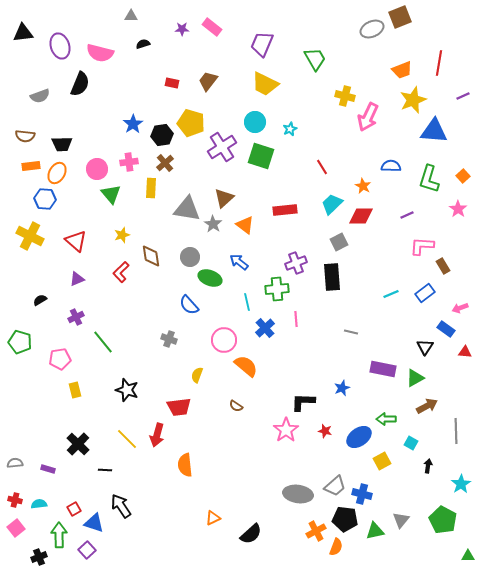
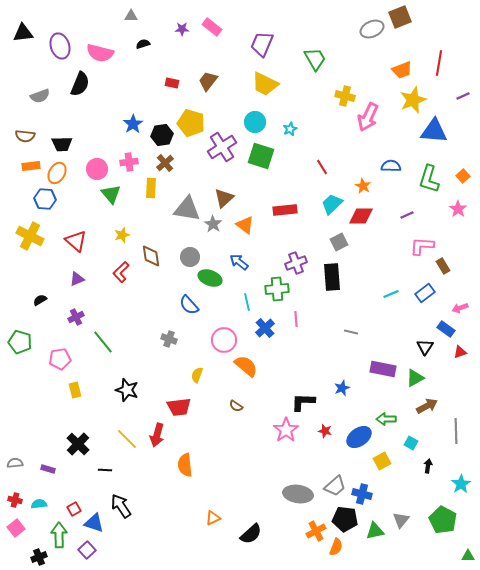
red triangle at (465, 352): moved 5 px left; rotated 24 degrees counterclockwise
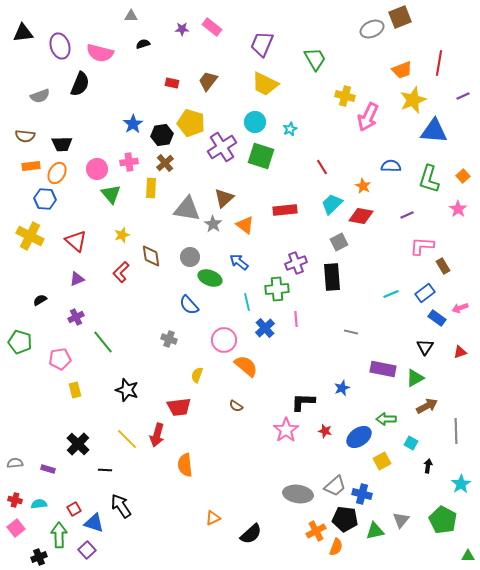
red diamond at (361, 216): rotated 10 degrees clockwise
blue rectangle at (446, 329): moved 9 px left, 11 px up
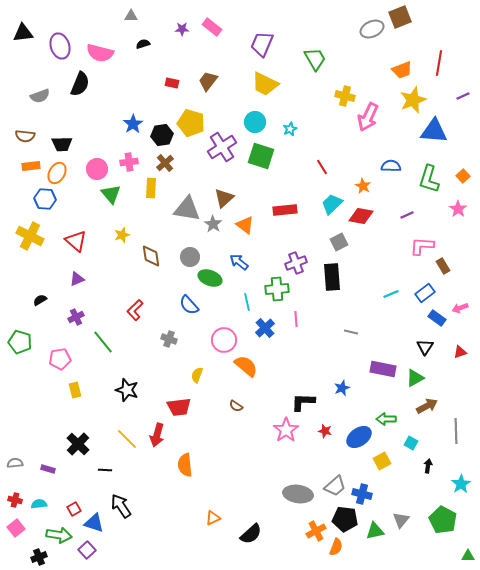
red L-shape at (121, 272): moved 14 px right, 38 px down
green arrow at (59, 535): rotated 100 degrees clockwise
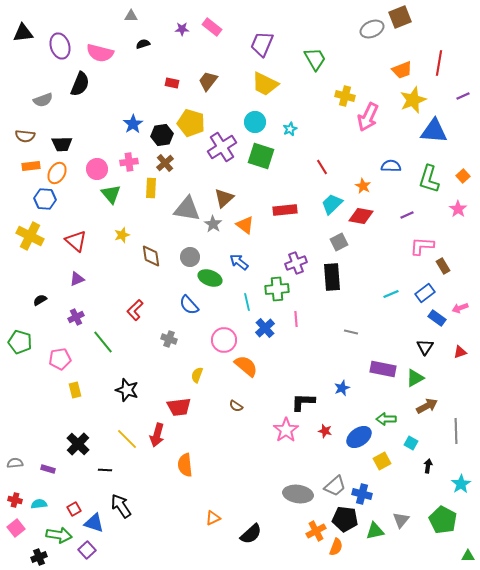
gray semicircle at (40, 96): moved 3 px right, 4 px down
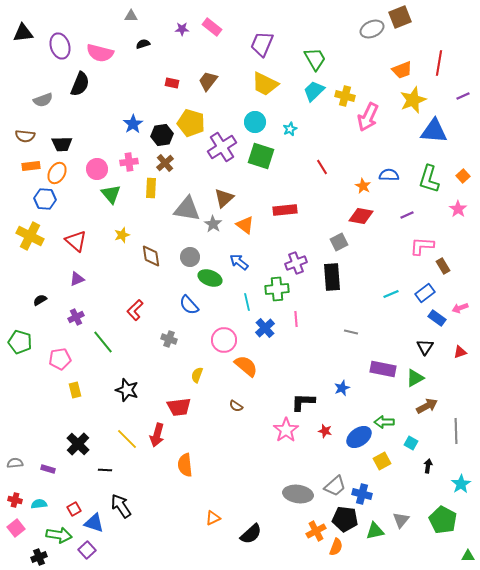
blue semicircle at (391, 166): moved 2 px left, 9 px down
cyan trapezoid at (332, 204): moved 18 px left, 113 px up
green arrow at (386, 419): moved 2 px left, 3 px down
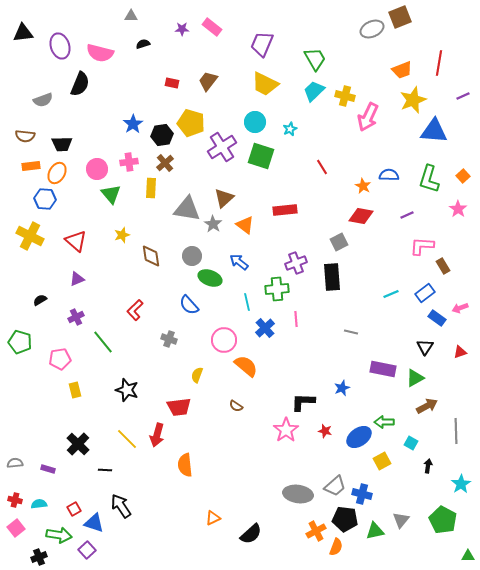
gray circle at (190, 257): moved 2 px right, 1 px up
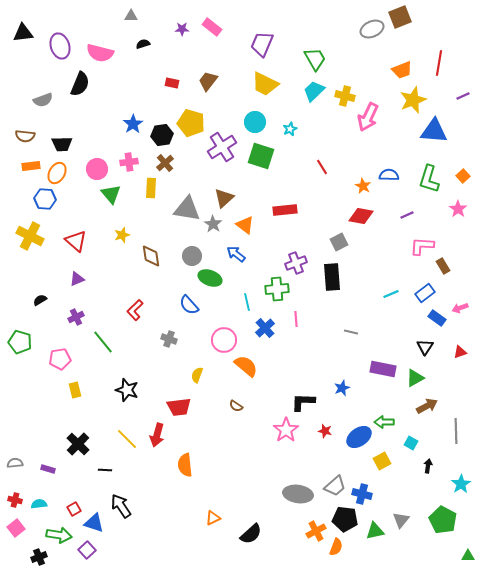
blue arrow at (239, 262): moved 3 px left, 8 px up
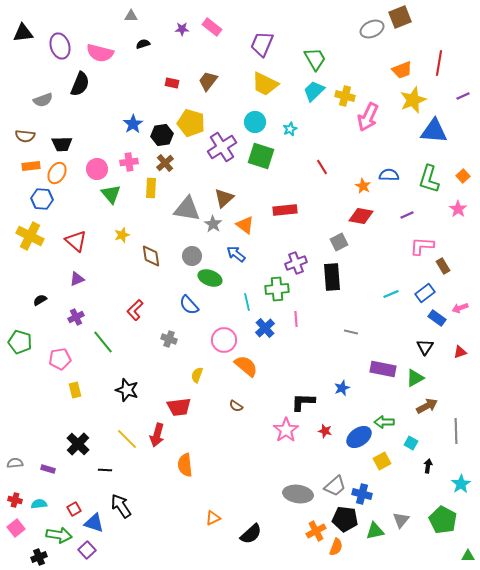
blue hexagon at (45, 199): moved 3 px left
